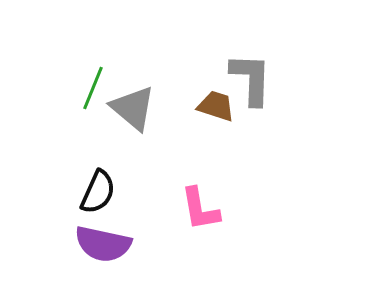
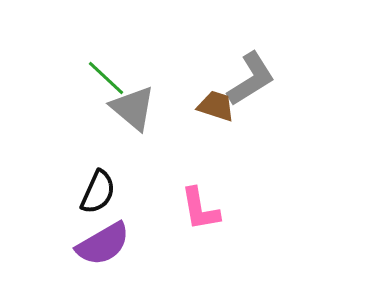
gray L-shape: rotated 56 degrees clockwise
green line: moved 13 px right, 10 px up; rotated 69 degrees counterclockwise
purple semicircle: rotated 42 degrees counterclockwise
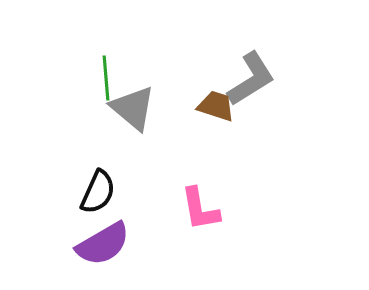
green line: rotated 42 degrees clockwise
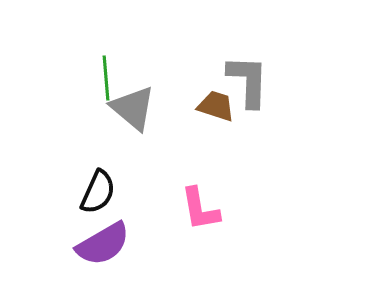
gray L-shape: moved 3 px left, 2 px down; rotated 56 degrees counterclockwise
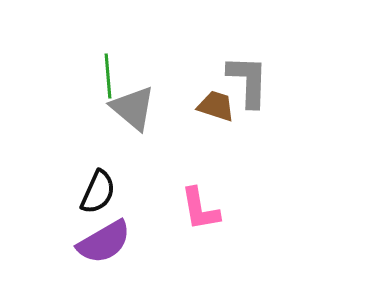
green line: moved 2 px right, 2 px up
purple semicircle: moved 1 px right, 2 px up
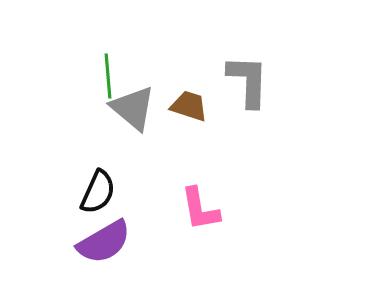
brown trapezoid: moved 27 px left
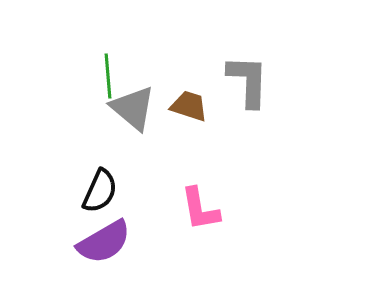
black semicircle: moved 2 px right, 1 px up
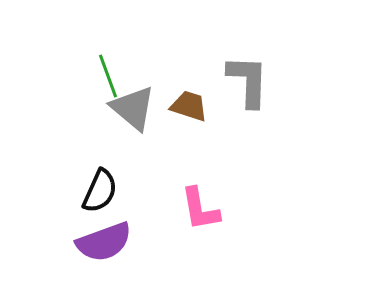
green line: rotated 15 degrees counterclockwise
purple semicircle: rotated 10 degrees clockwise
